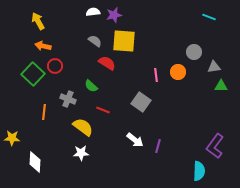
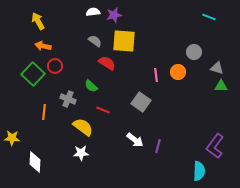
gray triangle: moved 3 px right, 1 px down; rotated 24 degrees clockwise
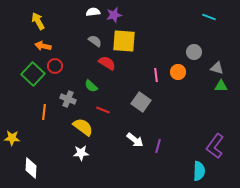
white diamond: moved 4 px left, 6 px down
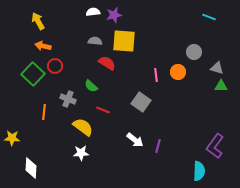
gray semicircle: rotated 32 degrees counterclockwise
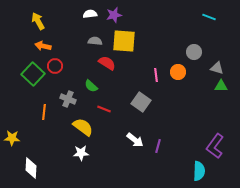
white semicircle: moved 3 px left, 2 px down
red line: moved 1 px right, 1 px up
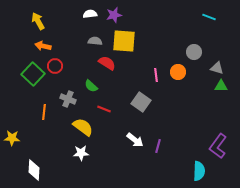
purple L-shape: moved 3 px right
white diamond: moved 3 px right, 2 px down
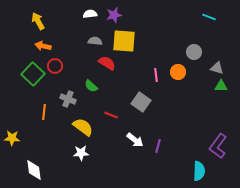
red line: moved 7 px right, 6 px down
white diamond: rotated 10 degrees counterclockwise
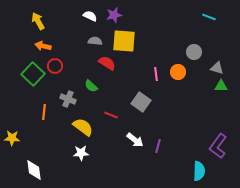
white semicircle: moved 2 px down; rotated 32 degrees clockwise
pink line: moved 1 px up
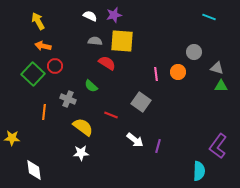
yellow square: moved 2 px left
